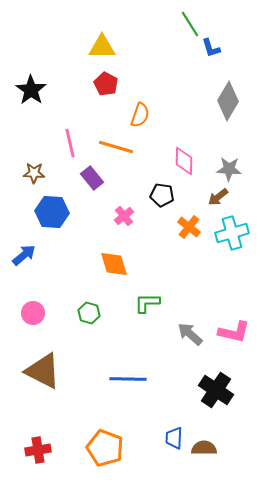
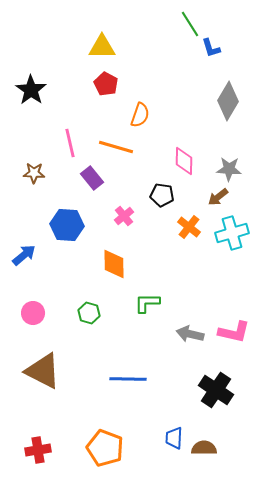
blue hexagon: moved 15 px right, 13 px down
orange diamond: rotated 16 degrees clockwise
gray arrow: rotated 28 degrees counterclockwise
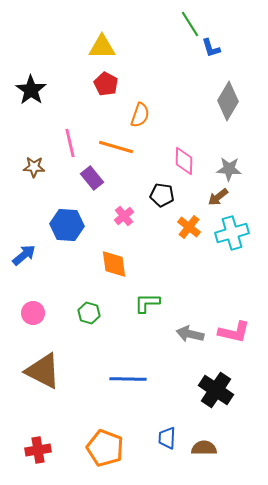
brown star: moved 6 px up
orange diamond: rotated 8 degrees counterclockwise
blue trapezoid: moved 7 px left
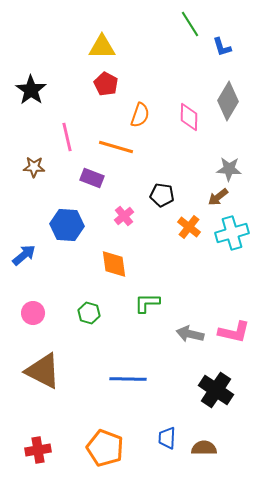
blue L-shape: moved 11 px right, 1 px up
pink line: moved 3 px left, 6 px up
pink diamond: moved 5 px right, 44 px up
purple rectangle: rotated 30 degrees counterclockwise
